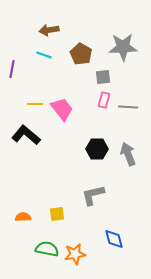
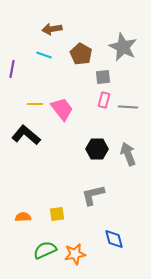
brown arrow: moved 3 px right, 1 px up
gray star: rotated 28 degrees clockwise
green semicircle: moved 2 px left, 1 px down; rotated 35 degrees counterclockwise
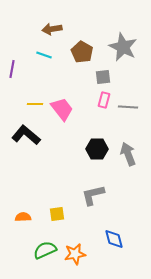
brown pentagon: moved 1 px right, 2 px up
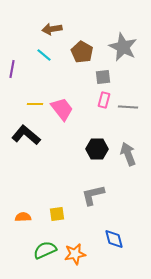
cyan line: rotated 21 degrees clockwise
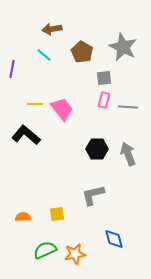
gray square: moved 1 px right, 1 px down
